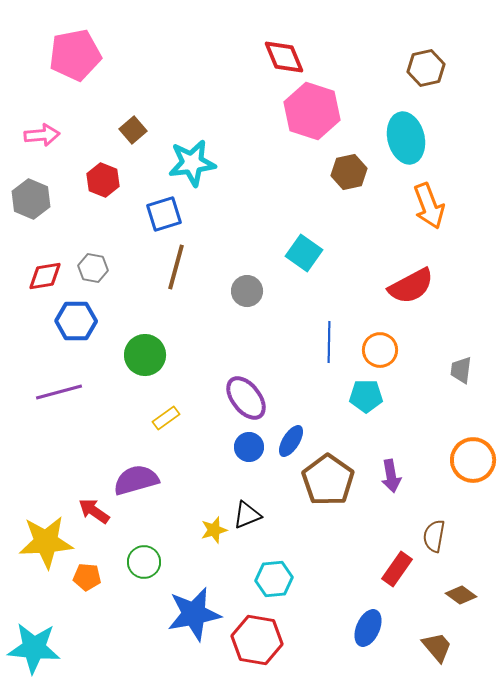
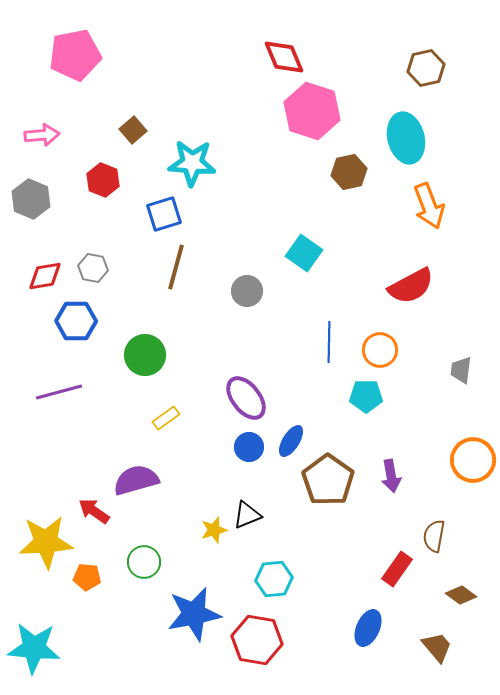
cyan star at (192, 163): rotated 12 degrees clockwise
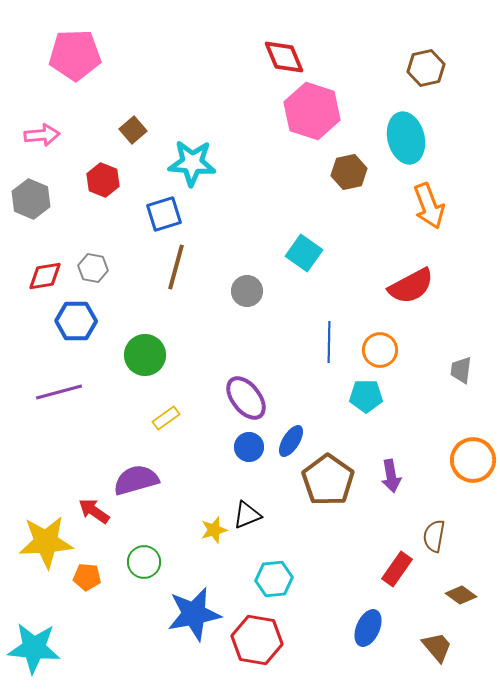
pink pentagon at (75, 55): rotated 9 degrees clockwise
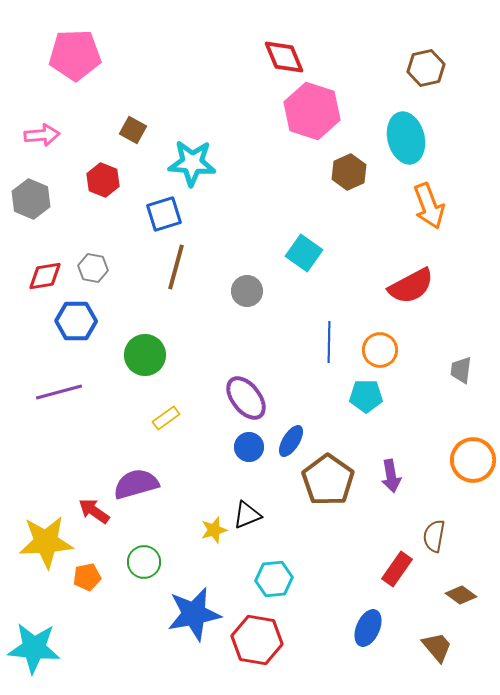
brown square at (133, 130): rotated 20 degrees counterclockwise
brown hexagon at (349, 172): rotated 12 degrees counterclockwise
purple semicircle at (136, 480): moved 4 px down
orange pentagon at (87, 577): rotated 16 degrees counterclockwise
